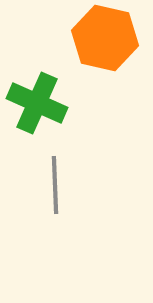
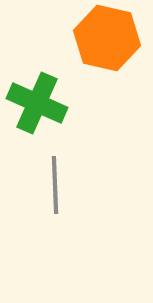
orange hexagon: moved 2 px right
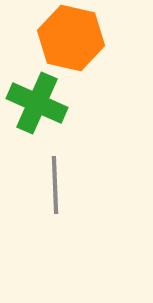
orange hexagon: moved 36 px left
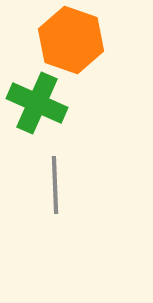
orange hexagon: moved 2 px down; rotated 6 degrees clockwise
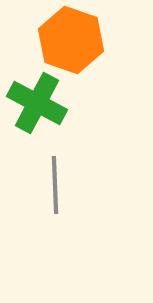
green cross: rotated 4 degrees clockwise
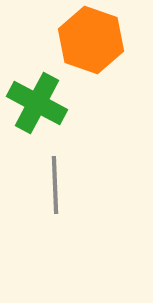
orange hexagon: moved 20 px right
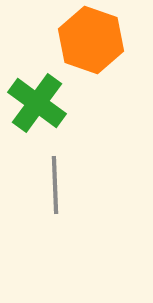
green cross: rotated 8 degrees clockwise
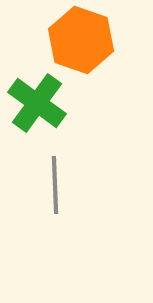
orange hexagon: moved 10 px left
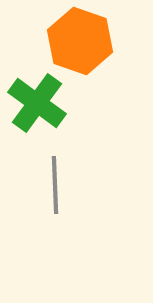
orange hexagon: moved 1 px left, 1 px down
